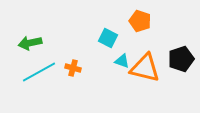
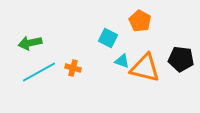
orange pentagon: rotated 10 degrees clockwise
black pentagon: rotated 25 degrees clockwise
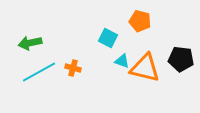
orange pentagon: rotated 15 degrees counterclockwise
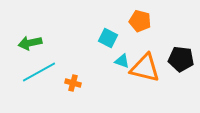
orange cross: moved 15 px down
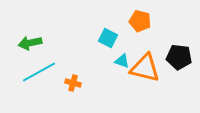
black pentagon: moved 2 px left, 2 px up
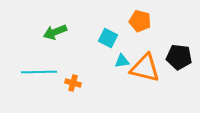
green arrow: moved 25 px right, 11 px up; rotated 10 degrees counterclockwise
cyan triangle: rotated 28 degrees counterclockwise
cyan line: rotated 28 degrees clockwise
